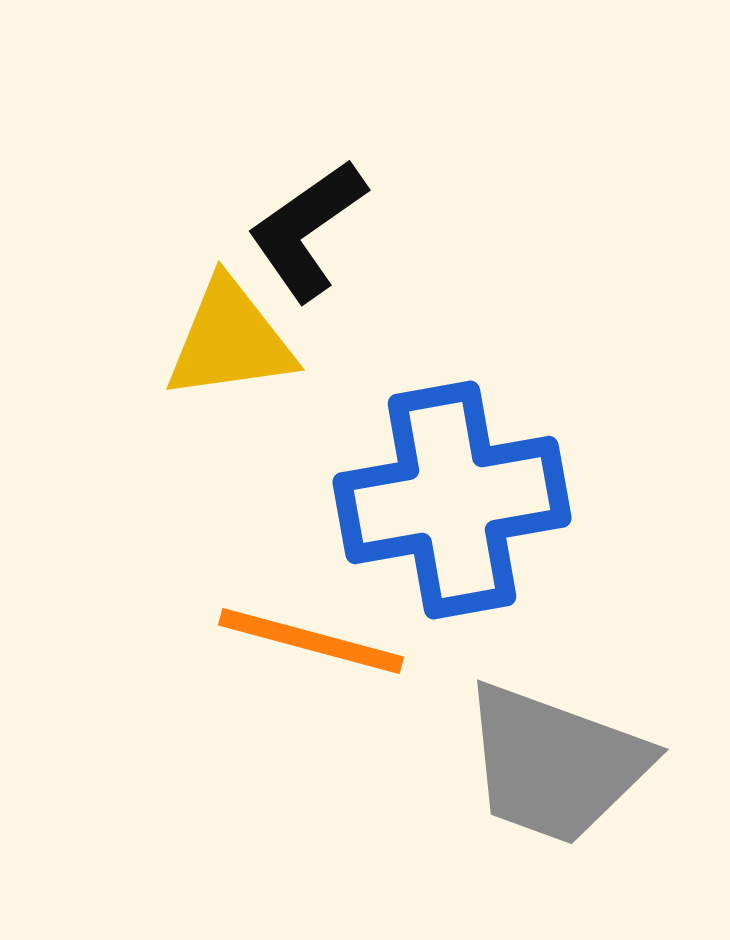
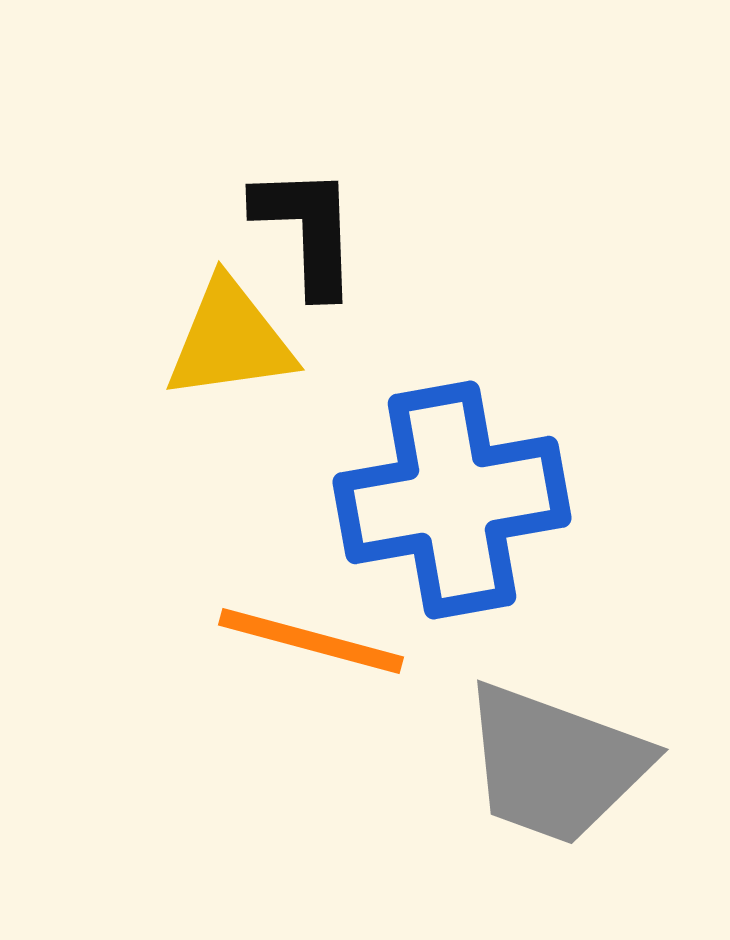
black L-shape: rotated 123 degrees clockwise
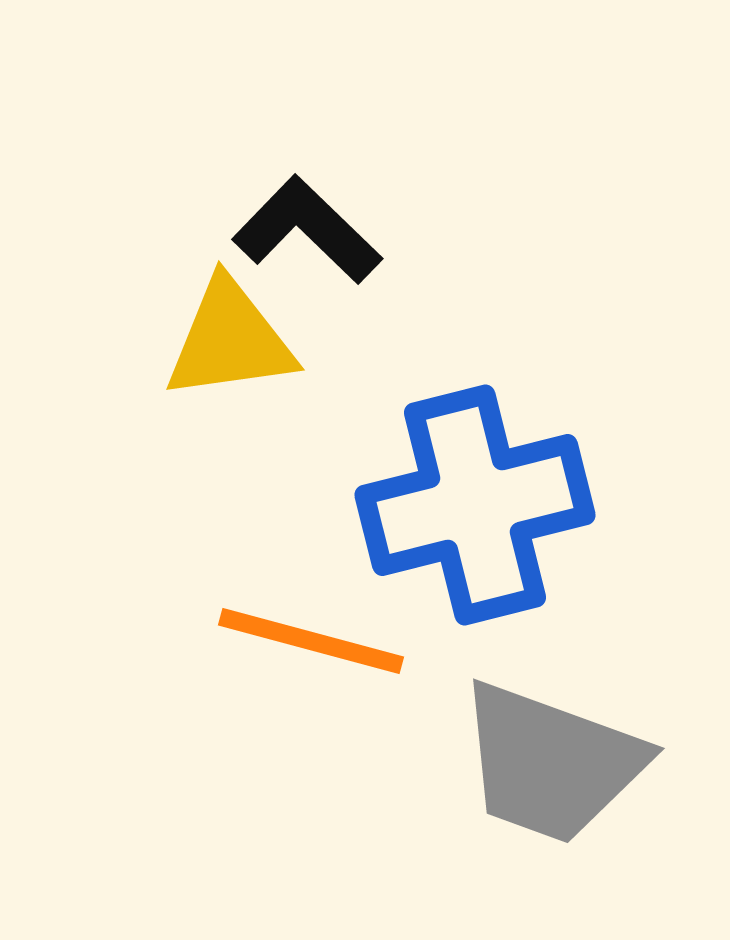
black L-shape: rotated 44 degrees counterclockwise
blue cross: moved 23 px right, 5 px down; rotated 4 degrees counterclockwise
gray trapezoid: moved 4 px left, 1 px up
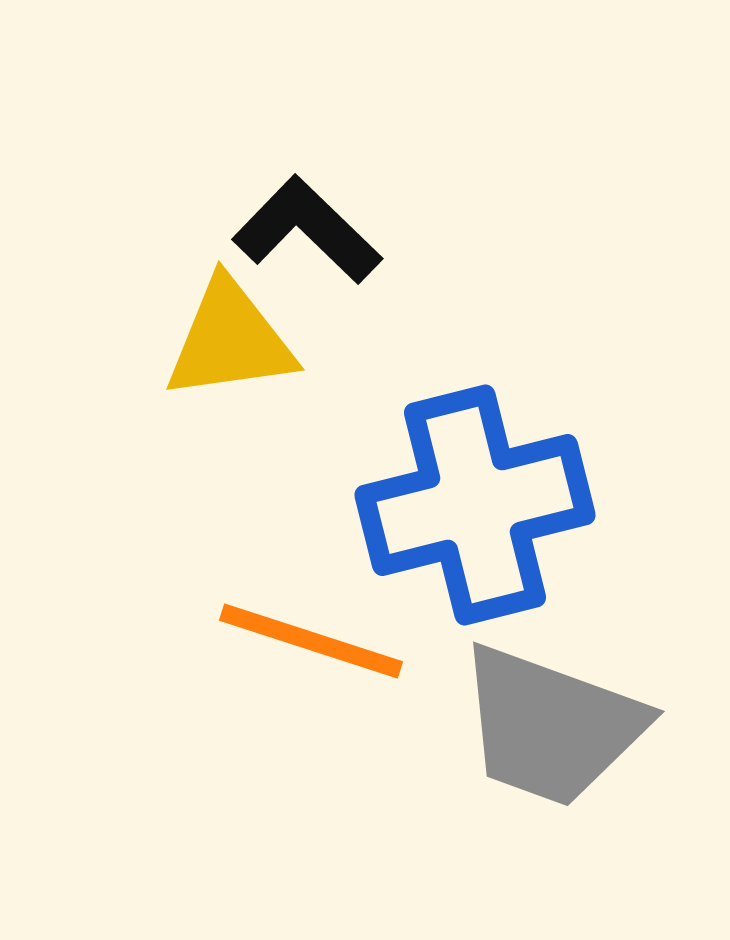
orange line: rotated 3 degrees clockwise
gray trapezoid: moved 37 px up
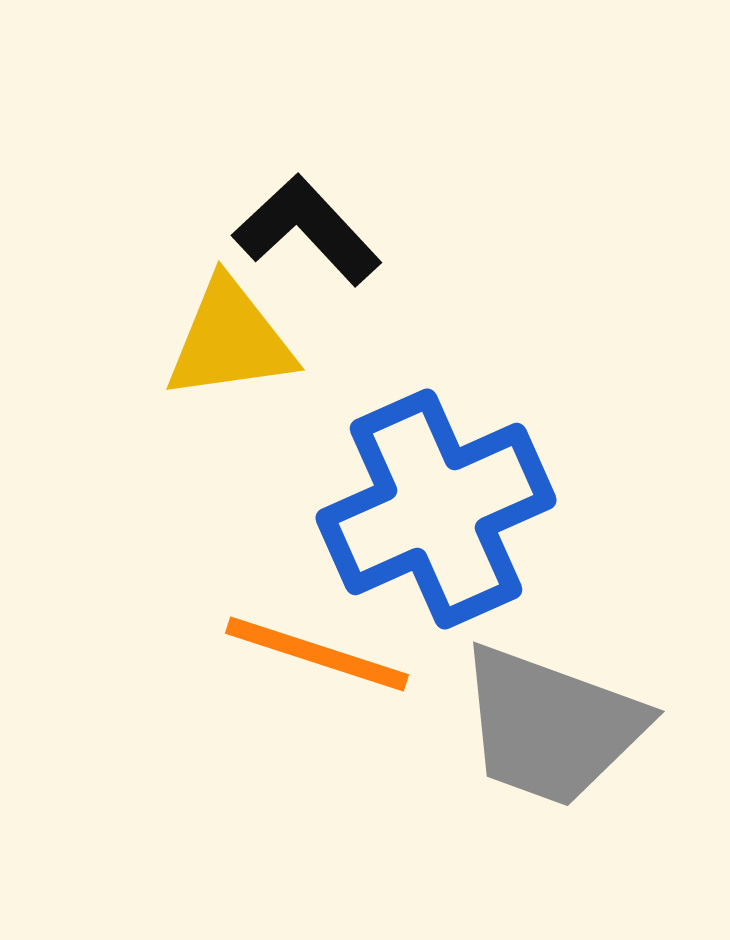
black L-shape: rotated 3 degrees clockwise
blue cross: moved 39 px left, 4 px down; rotated 10 degrees counterclockwise
orange line: moved 6 px right, 13 px down
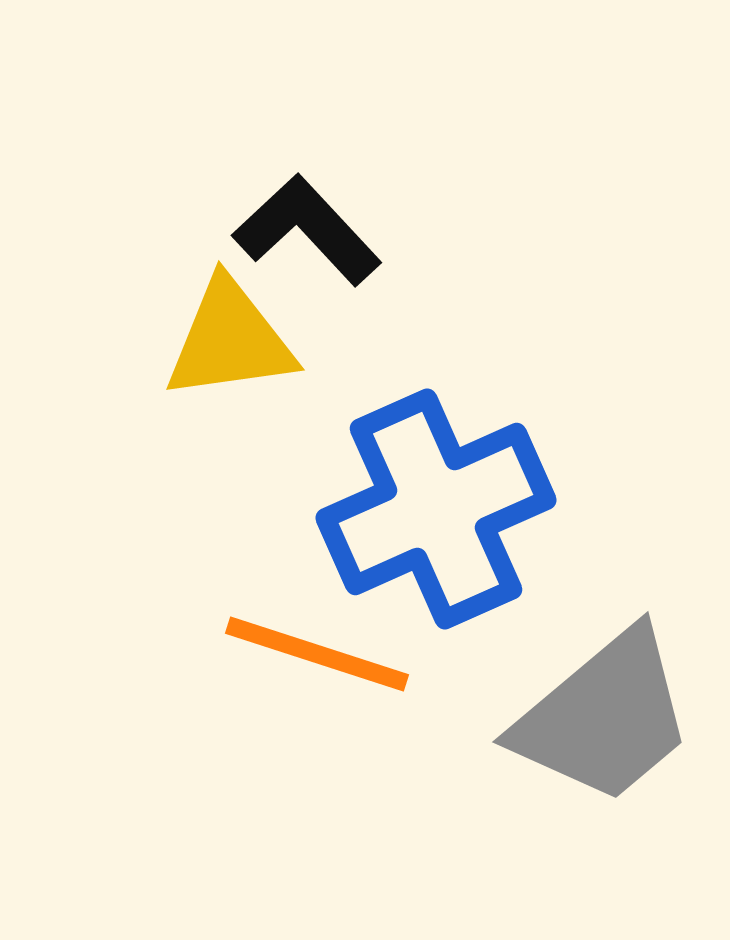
gray trapezoid: moved 53 px right, 9 px up; rotated 60 degrees counterclockwise
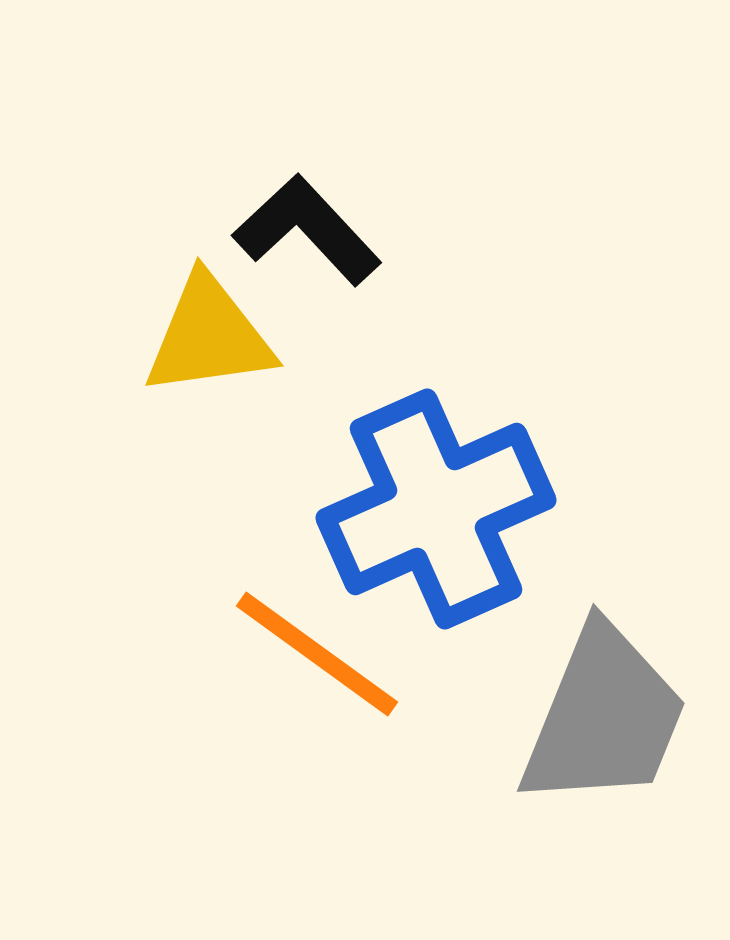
yellow triangle: moved 21 px left, 4 px up
orange line: rotated 18 degrees clockwise
gray trapezoid: rotated 28 degrees counterclockwise
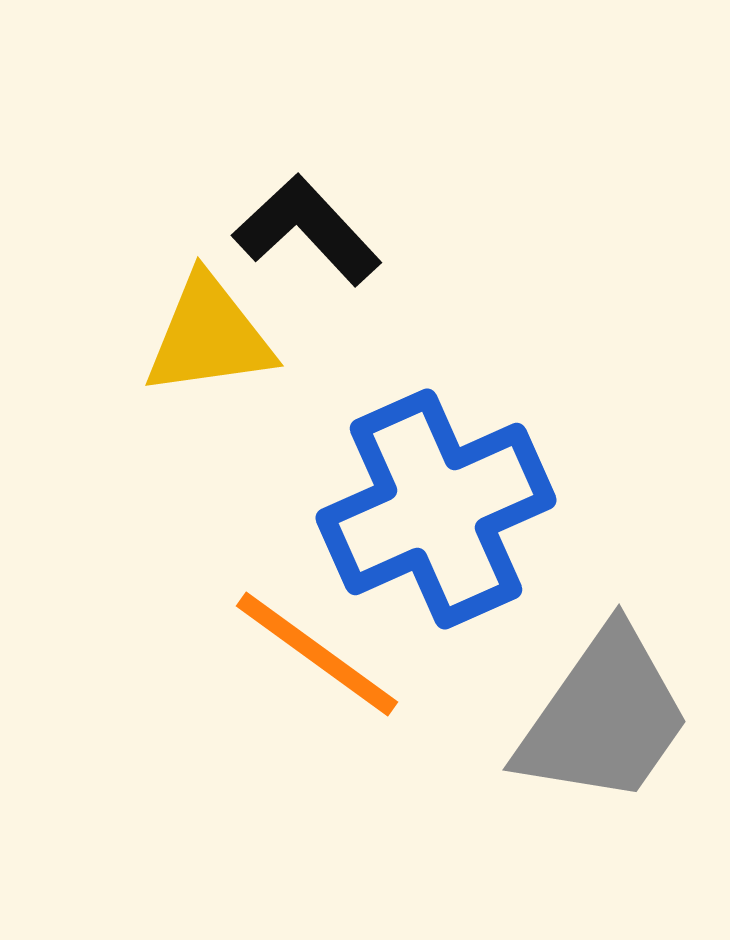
gray trapezoid: rotated 13 degrees clockwise
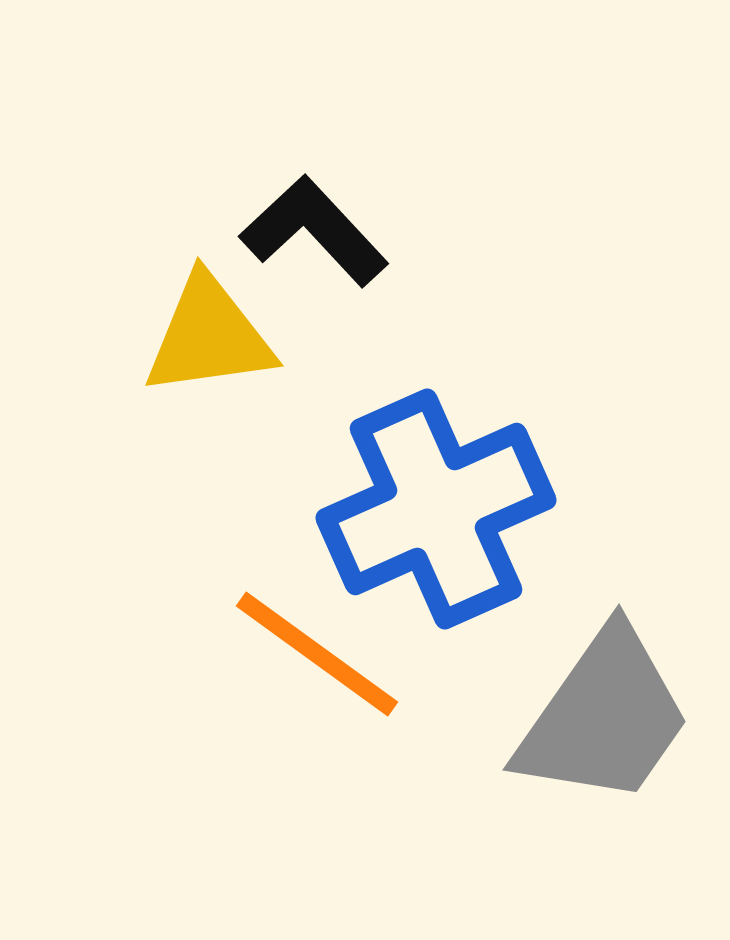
black L-shape: moved 7 px right, 1 px down
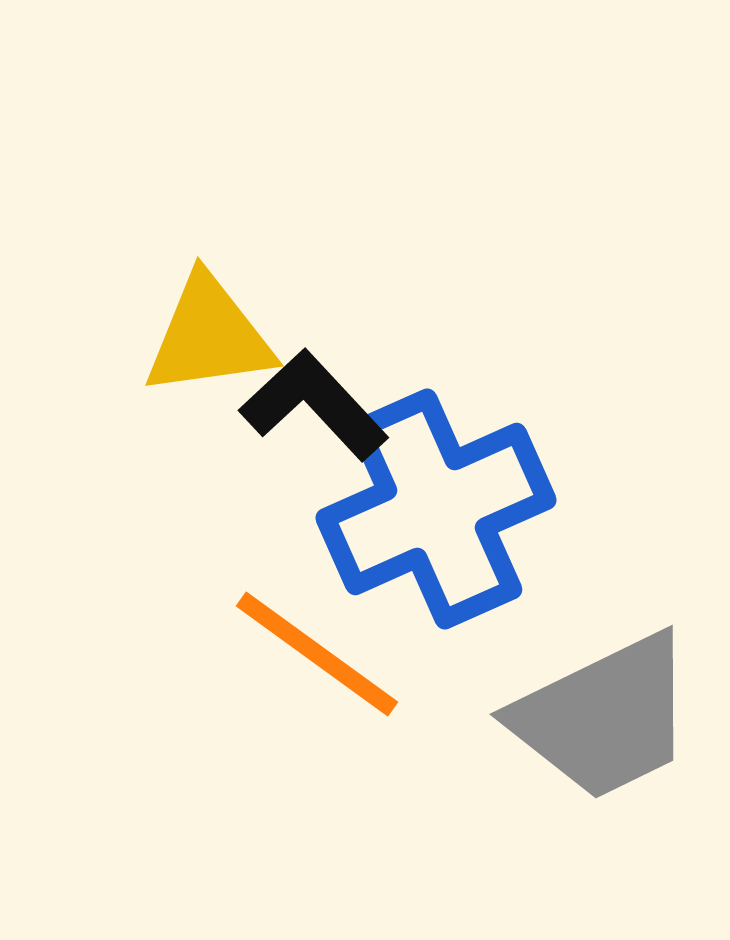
black L-shape: moved 174 px down
gray trapezoid: rotated 29 degrees clockwise
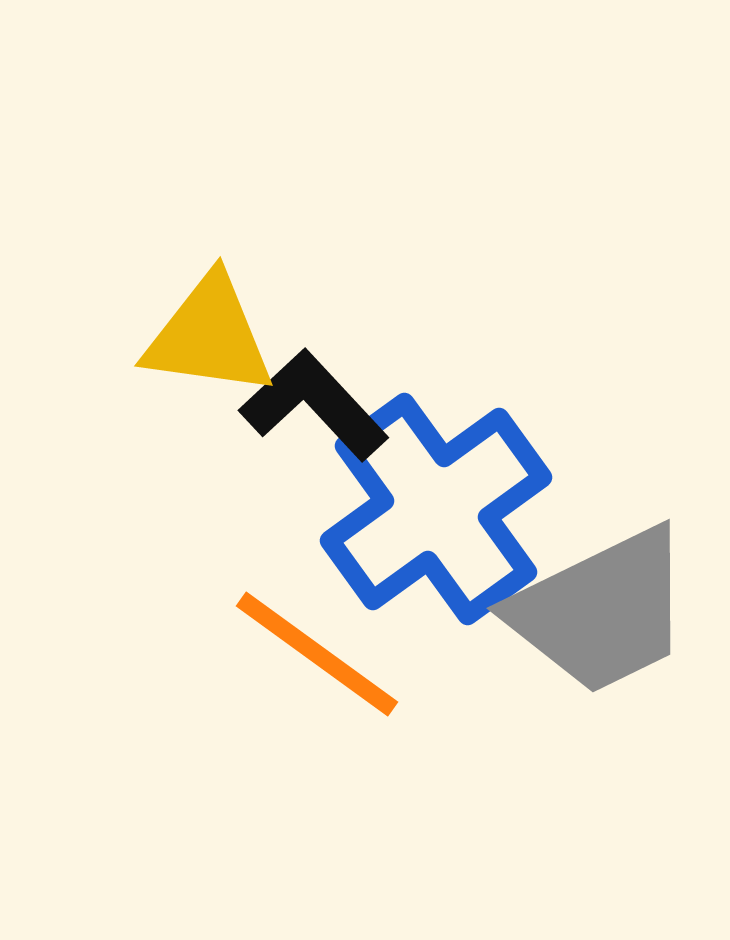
yellow triangle: rotated 16 degrees clockwise
blue cross: rotated 12 degrees counterclockwise
gray trapezoid: moved 3 px left, 106 px up
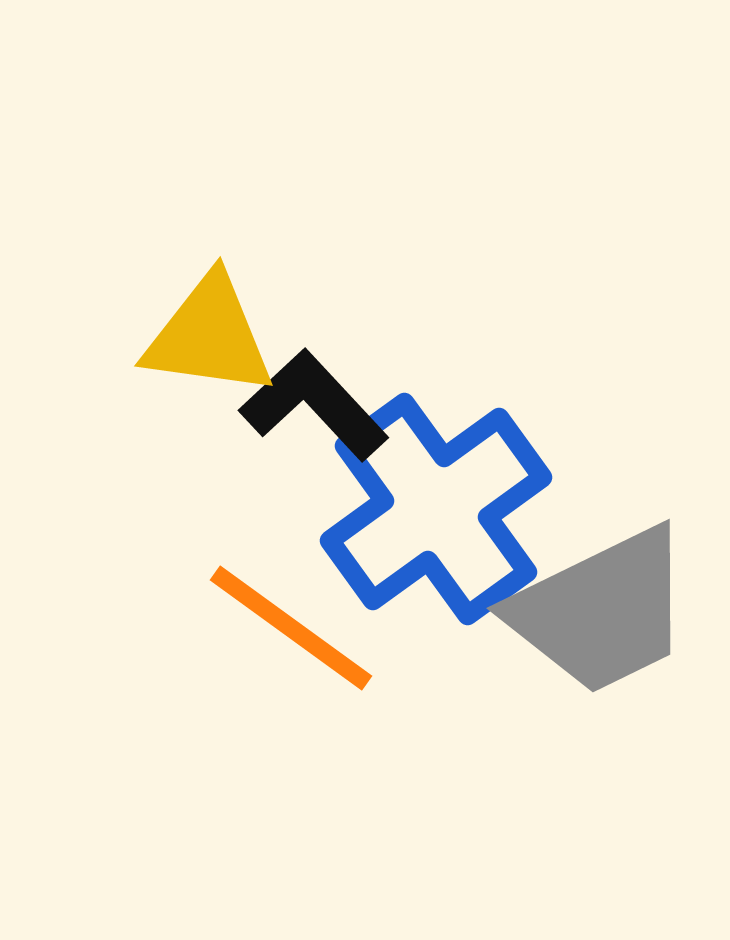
orange line: moved 26 px left, 26 px up
